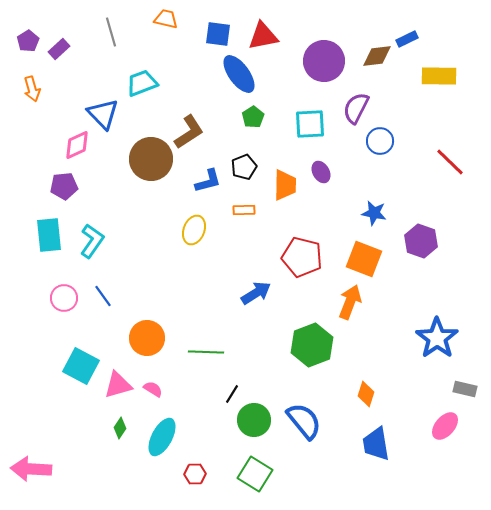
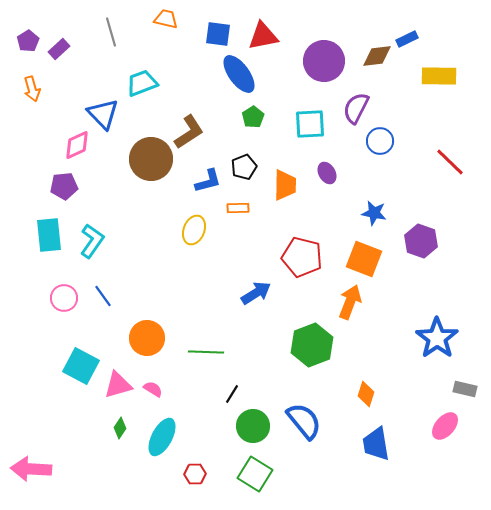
purple ellipse at (321, 172): moved 6 px right, 1 px down
orange rectangle at (244, 210): moved 6 px left, 2 px up
green circle at (254, 420): moved 1 px left, 6 px down
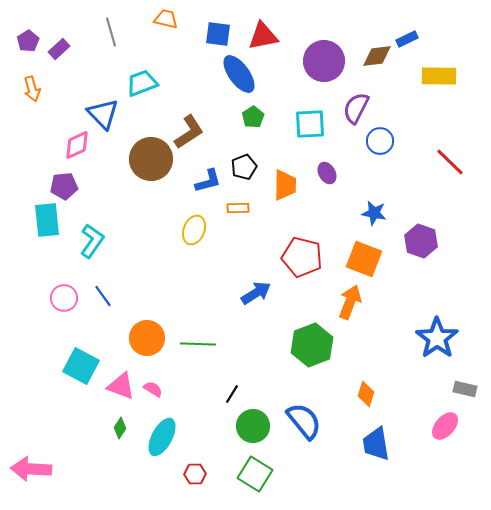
cyan rectangle at (49, 235): moved 2 px left, 15 px up
green line at (206, 352): moved 8 px left, 8 px up
pink triangle at (118, 385): moved 3 px right, 1 px down; rotated 36 degrees clockwise
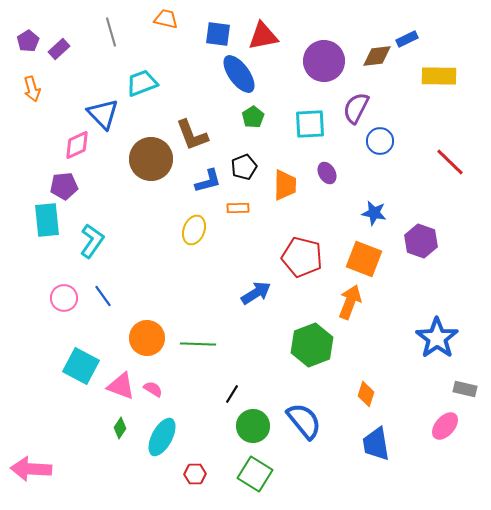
brown L-shape at (189, 132): moved 3 px right, 3 px down; rotated 102 degrees clockwise
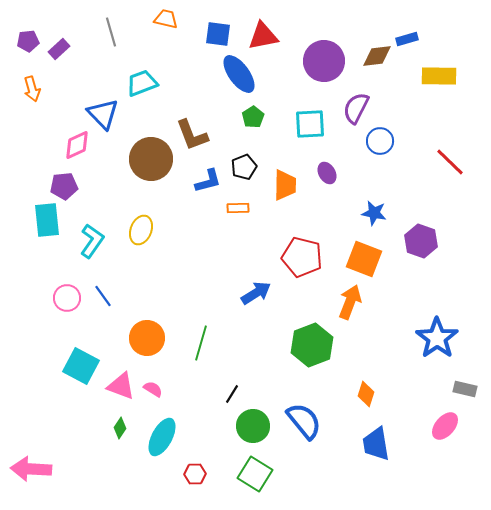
blue rectangle at (407, 39): rotated 10 degrees clockwise
purple pentagon at (28, 41): rotated 25 degrees clockwise
yellow ellipse at (194, 230): moved 53 px left
pink circle at (64, 298): moved 3 px right
green line at (198, 344): moved 3 px right, 1 px up; rotated 76 degrees counterclockwise
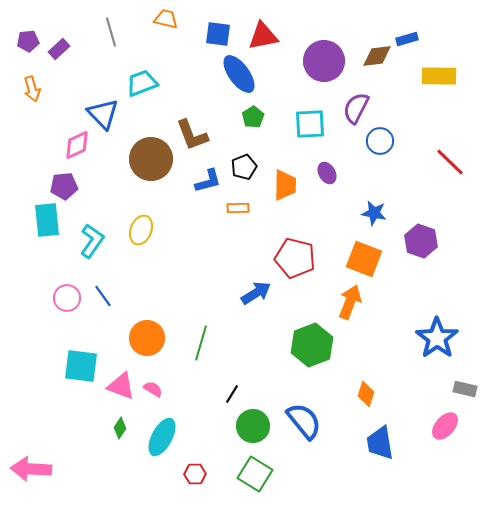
red pentagon at (302, 257): moved 7 px left, 1 px down
cyan square at (81, 366): rotated 21 degrees counterclockwise
blue trapezoid at (376, 444): moved 4 px right, 1 px up
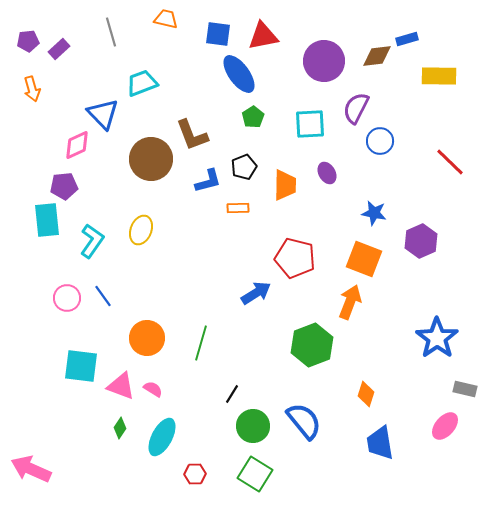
purple hexagon at (421, 241): rotated 16 degrees clockwise
pink arrow at (31, 469): rotated 21 degrees clockwise
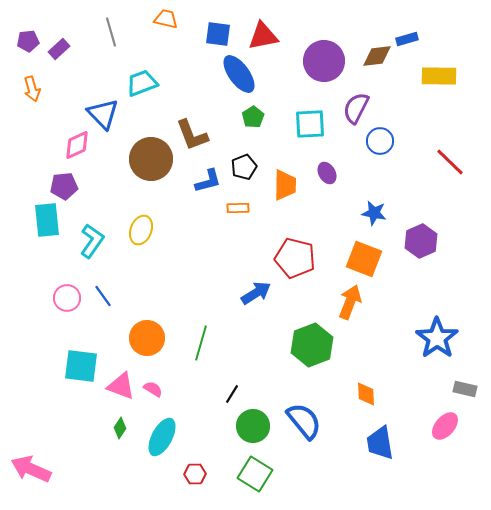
orange diamond at (366, 394): rotated 20 degrees counterclockwise
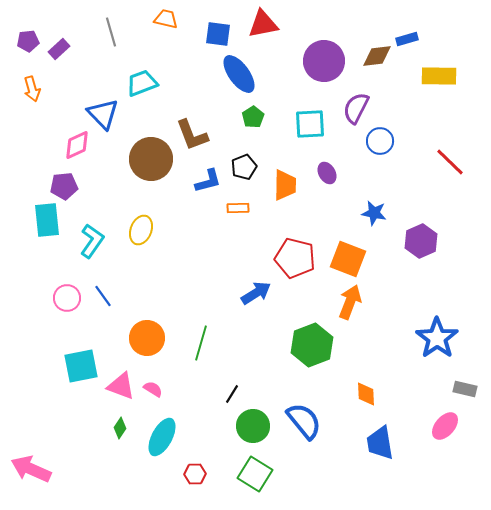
red triangle at (263, 36): moved 12 px up
orange square at (364, 259): moved 16 px left
cyan square at (81, 366): rotated 18 degrees counterclockwise
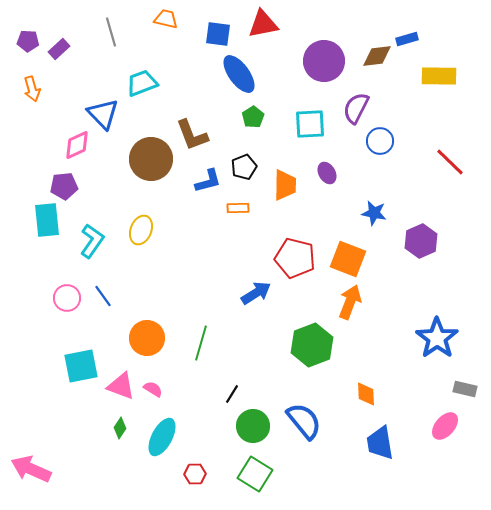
purple pentagon at (28, 41): rotated 10 degrees clockwise
